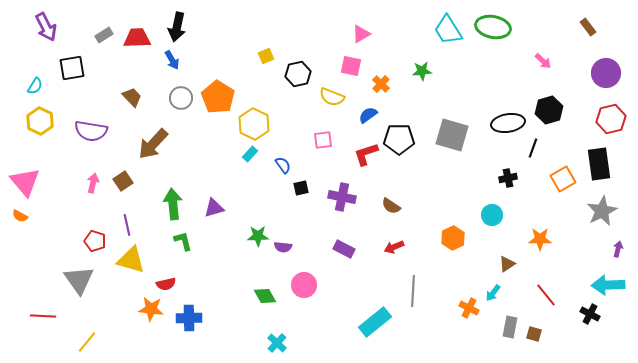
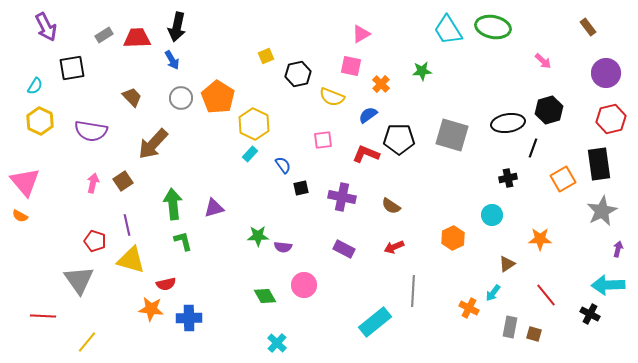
red L-shape at (366, 154): rotated 40 degrees clockwise
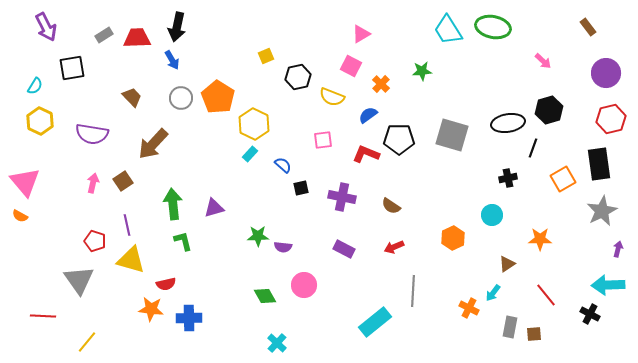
pink square at (351, 66): rotated 15 degrees clockwise
black hexagon at (298, 74): moved 3 px down
purple semicircle at (91, 131): moved 1 px right, 3 px down
blue semicircle at (283, 165): rotated 12 degrees counterclockwise
brown square at (534, 334): rotated 21 degrees counterclockwise
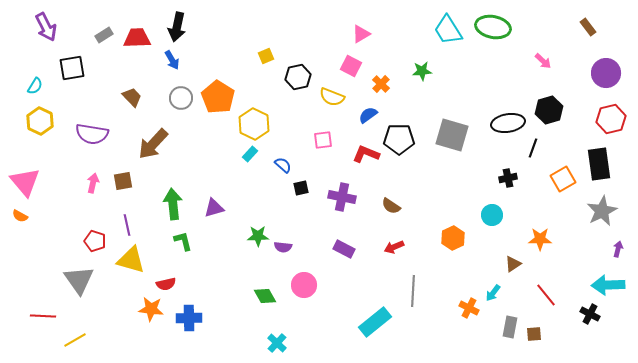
brown square at (123, 181): rotated 24 degrees clockwise
brown triangle at (507, 264): moved 6 px right
yellow line at (87, 342): moved 12 px left, 2 px up; rotated 20 degrees clockwise
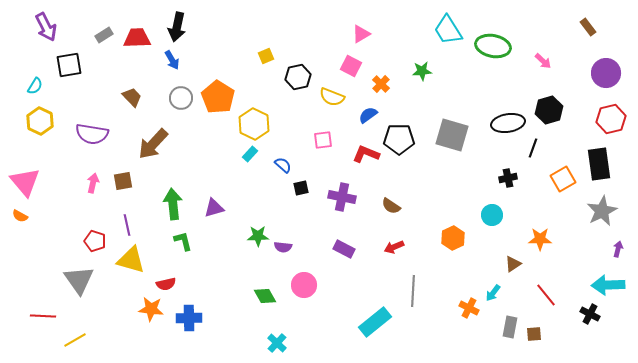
green ellipse at (493, 27): moved 19 px down
black square at (72, 68): moved 3 px left, 3 px up
